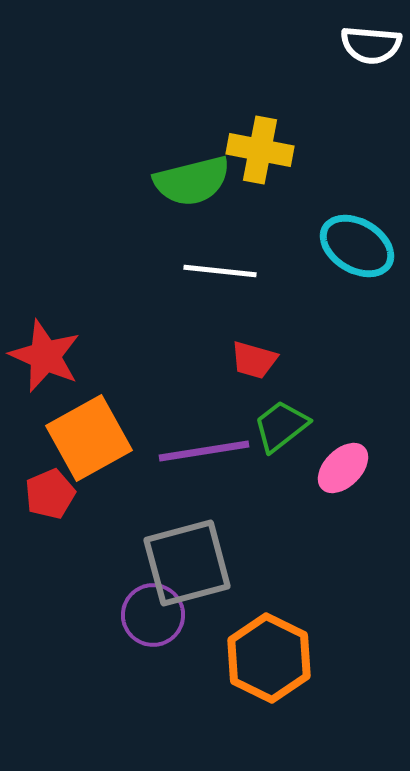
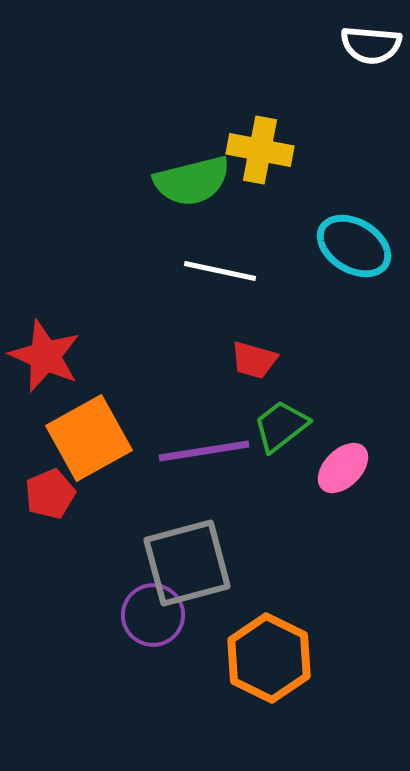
cyan ellipse: moved 3 px left
white line: rotated 6 degrees clockwise
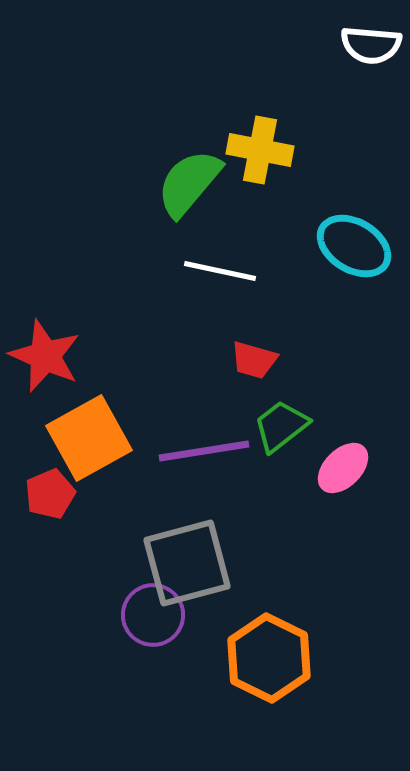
green semicircle: moved 3 px left, 2 px down; rotated 144 degrees clockwise
